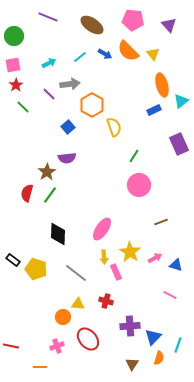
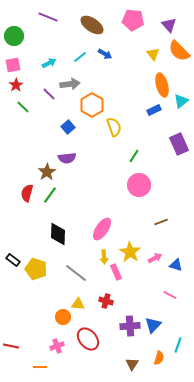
orange semicircle at (128, 51): moved 51 px right
blue triangle at (153, 337): moved 12 px up
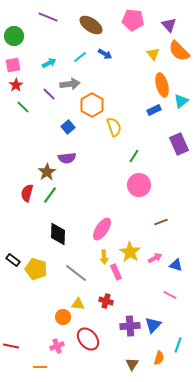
brown ellipse at (92, 25): moved 1 px left
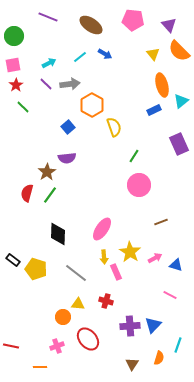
purple line at (49, 94): moved 3 px left, 10 px up
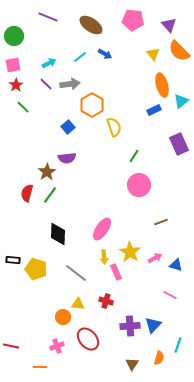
black rectangle at (13, 260): rotated 32 degrees counterclockwise
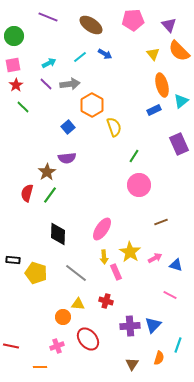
pink pentagon at (133, 20): rotated 10 degrees counterclockwise
yellow pentagon at (36, 269): moved 4 px down
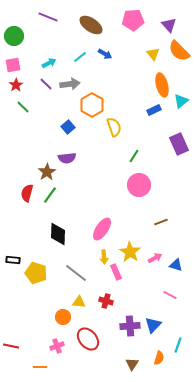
yellow triangle at (78, 304): moved 1 px right, 2 px up
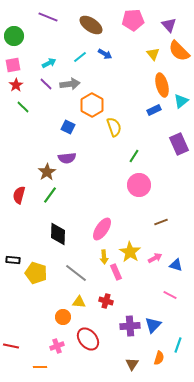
blue square at (68, 127): rotated 24 degrees counterclockwise
red semicircle at (27, 193): moved 8 px left, 2 px down
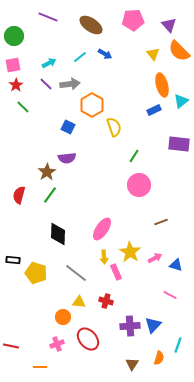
purple rectangle at (179, 144): rotated 60 degrees counterclockwise
pink cross at (57, 346): moved 2 px up
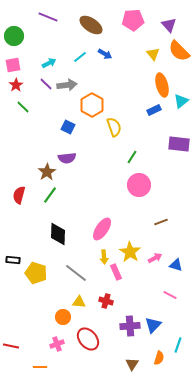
gray arrow at (70, 84): moved 3 px left, 1 px down
green line at (134, 156): moved 2 px left, 1 px down
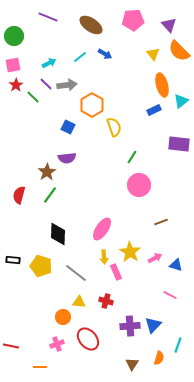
green line at (23, 107): moved 10 px right, 10 px up
yellow pentagon at (36, 273): moved 5 px right, 7 px up
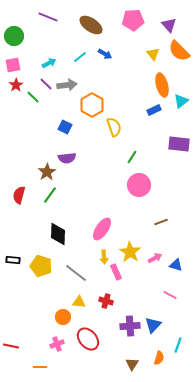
blue square at (68, 127): moved 3 px left
